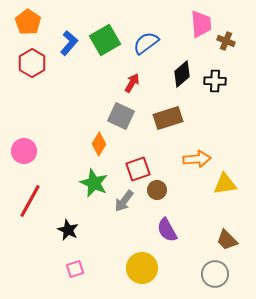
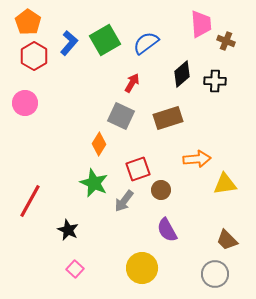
red hexagon: moved 2 px right, 7 px up
pink circle: moved 1 px right, 48 px up
brown circle: moved 4 px right
pink square: rotated 30 degrees counterclockwise
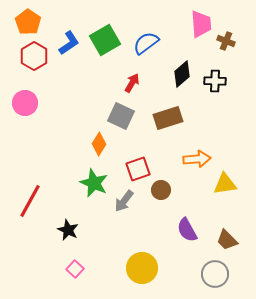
blue L-shape: rotated 15 degrees clockwise
purple semicircle: moved 20 px right
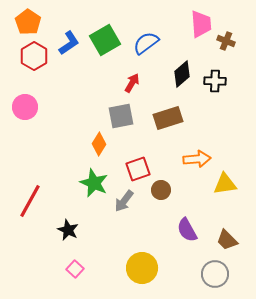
pink circle: moved 4 px down
gray square: rotated 36 degrees counterclockwise
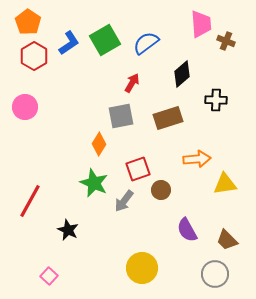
black cross: moved 1 px right, 19 px down
pink square: moved 26 px left, 7 px down
